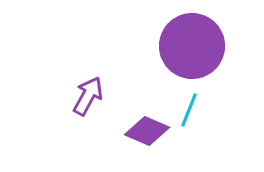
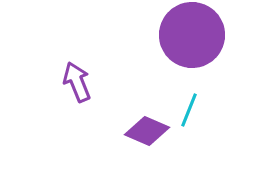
purple circle: moved 11 px up
purple arrow: moved 11 px left, 14 px up; rotated 51 degrees counterclockwise
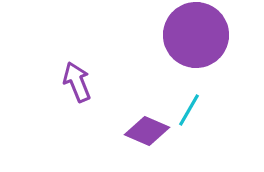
purple circle: moved 4 px right
cyan line: rotated 8 degrees clockwise
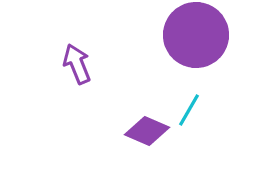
purple arrow: moved 18 px up
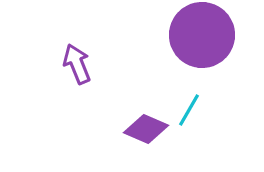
purple circle: moved 6 px right
purple diamond: moved 1 px left, 2 px up
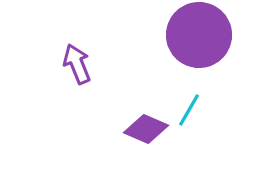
purple circle: moved 3 px left
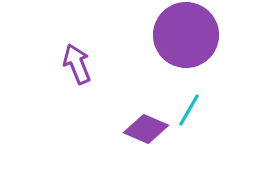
purple circle: moved 13 px left
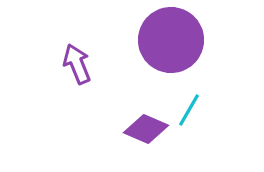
purple circle: moved 15 px left, 5 px down
